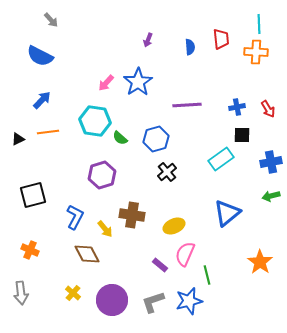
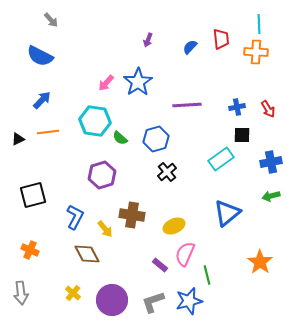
blue semicircle at (190, 47): rotated 133 degrees counterclockwise
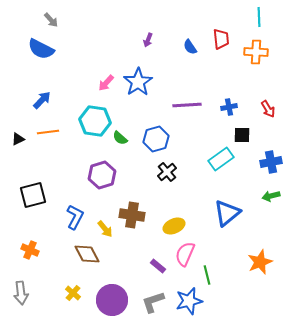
cyan line at (259, 24): moved 7 px up
blue semicircle at (190, 47): rotated 77 degrees counterclockwise
blue semicircle at (40, 56): moved 1 px right, 7 px up
blue cross at (237, 107): moved 8 px left
orange star at (260, 262): rotated 15 degrees clockwise
purple rectangle at (160, 265): moved 2 px left, 1 px down
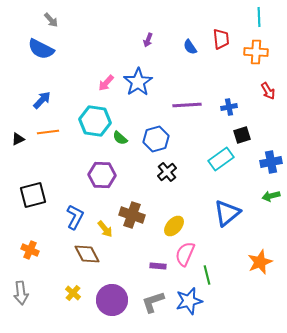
red arrow at (268, 109): moved 18 px up
black square at (242, 135): rotated 18 degrees counterclockwise
purple hexagon at (102, 175): rotated 20 degrees clockwise
brown cross at (132, 215): rotated 10 degrees clockwise
yellow ellipse at (174, 226): rotated 25 degrees counterclockwise
purple rectangle at (158, 266): rotated 35 degrees counterclockwise
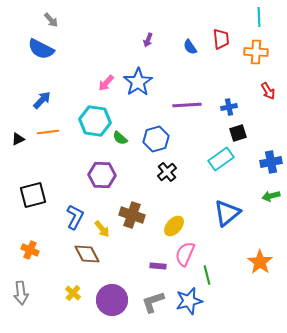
black square at (242, 135): moved 4 px left, 2 px up
yellow arrow at (105, 229): moved 3 px left
orange star at (260, 262): rotated 15 degrees counterclockwise
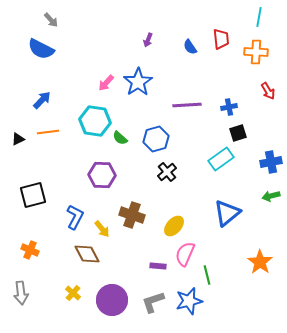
cyan line at (259, 17): rotated 12 degrees clockwise
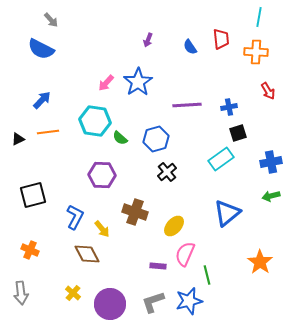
brown cross at (132, 215): moved 3 px right, 3 px up
purple circle at (112, 300): moved 2 px left, 4 px down
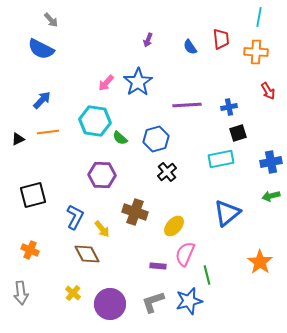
cyan rectangle at (221, 159): rotated 25 degrees clockwise
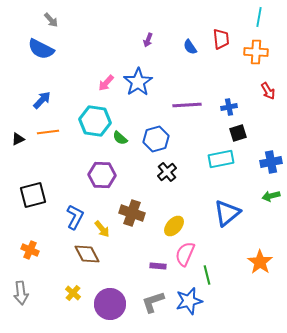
brown cross at (135, 212): moved 3 px left, 1 px down
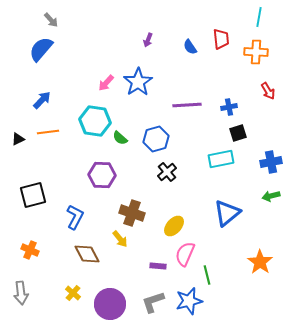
blue semicircle at (41, 49): rotated 104 degrees clockwise
yellow arrow at (102, 229): moved 18 px right, 10 px down
